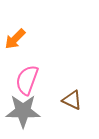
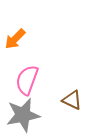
gray star: moved 4 px down; rotated 12 degrees counterclockwise
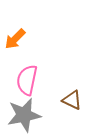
pink semicircle: rotated 8 degrees counterclockwise
gray star: moved 1 px right
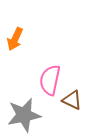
orange arrow: rotated 20 degrees counterclockwise
pink semicircle: moved 23 px right
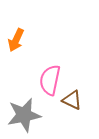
orange arrow: moved 1 px right, 1 px down
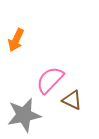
pink semicircle: rotated 32 degrees clockwise
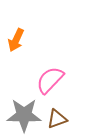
brown triangle: moved 15 px left, 19 px down; rotated 45 degrees counterclockwise
gray star: rotated 12 degrees clockwise
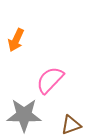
brown triangle: moved 14 px right, 6 px down
